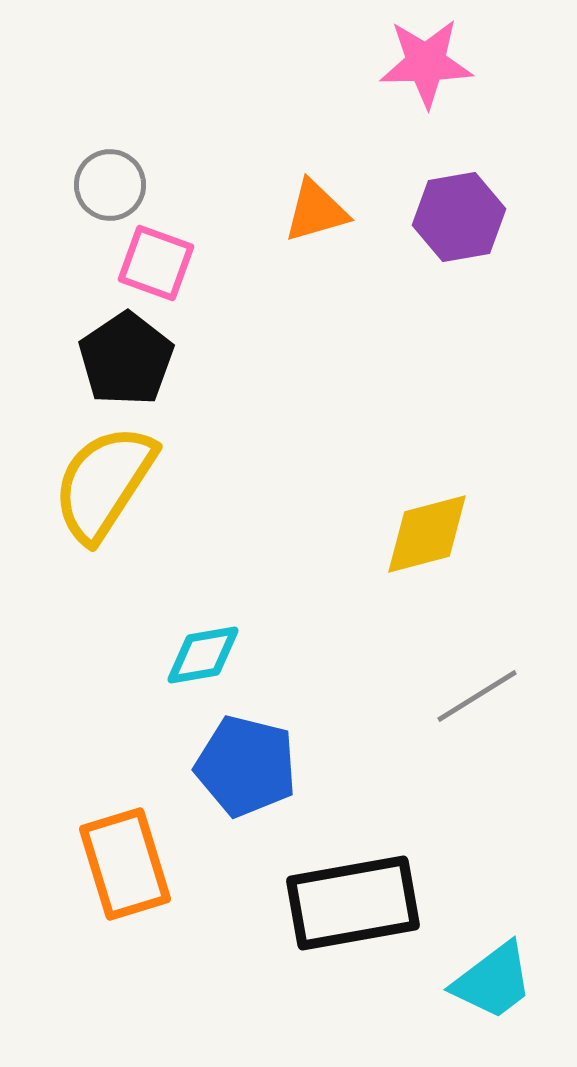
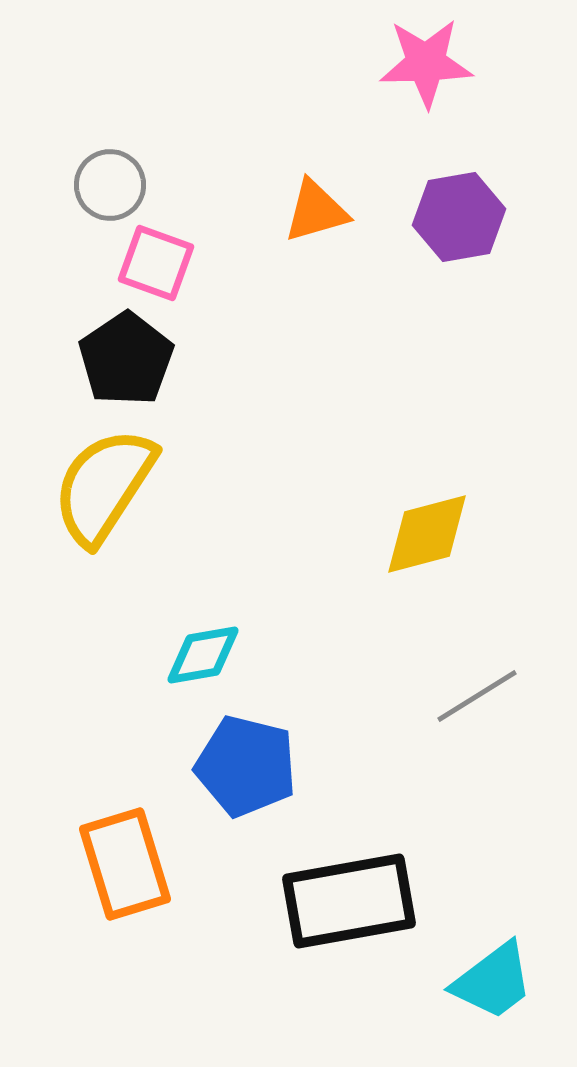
yellow semicircle: moved 3 px down
black rectangle: moved 4 px left, 2 px up
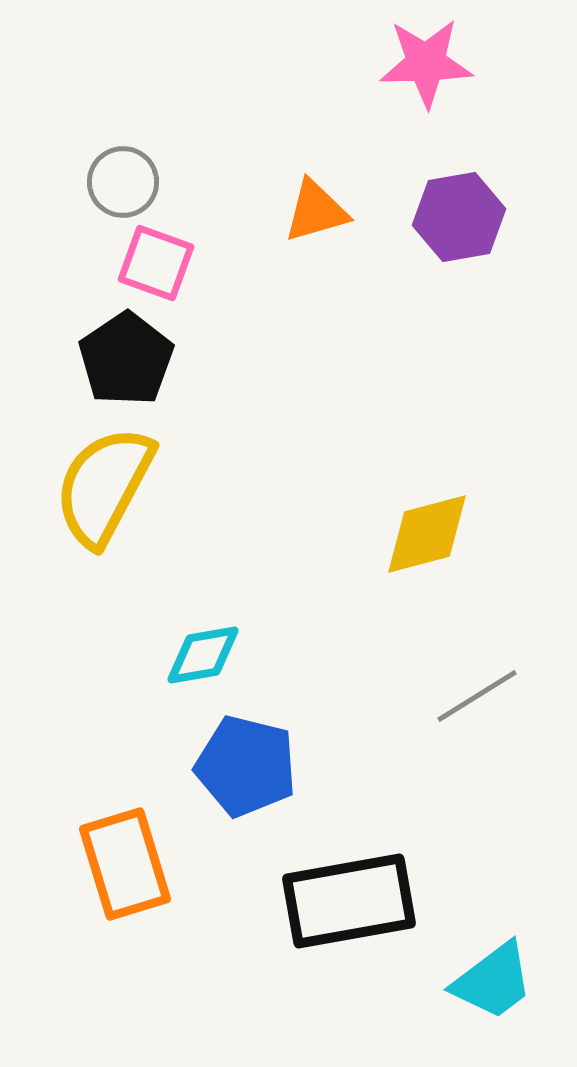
gray circle: moved 13 px right, 3 px up
yellow semicircle: rotated 5 degrees counterclockwise
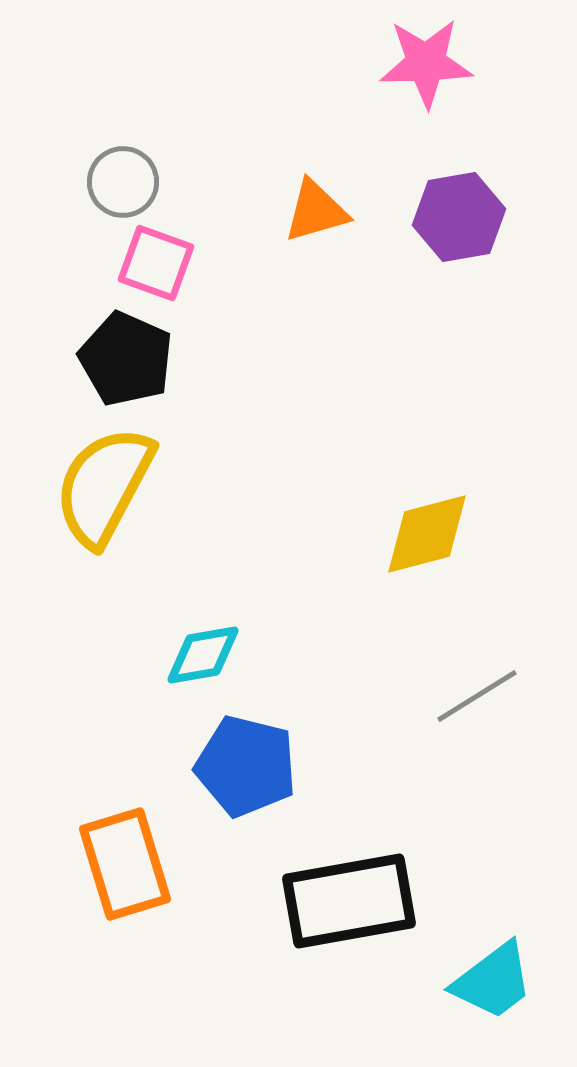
black pentagon: rotated 14 degrees counterclockwise
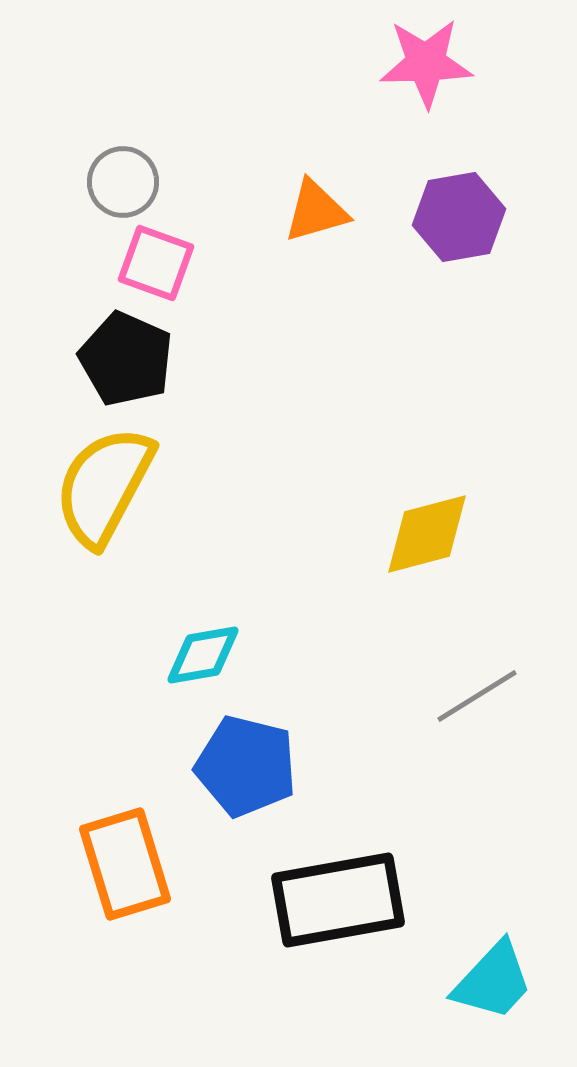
black rectangle: moved 11 px left, 1 px up
cyan trapezoid: rotated 10 degrees counterclockwise
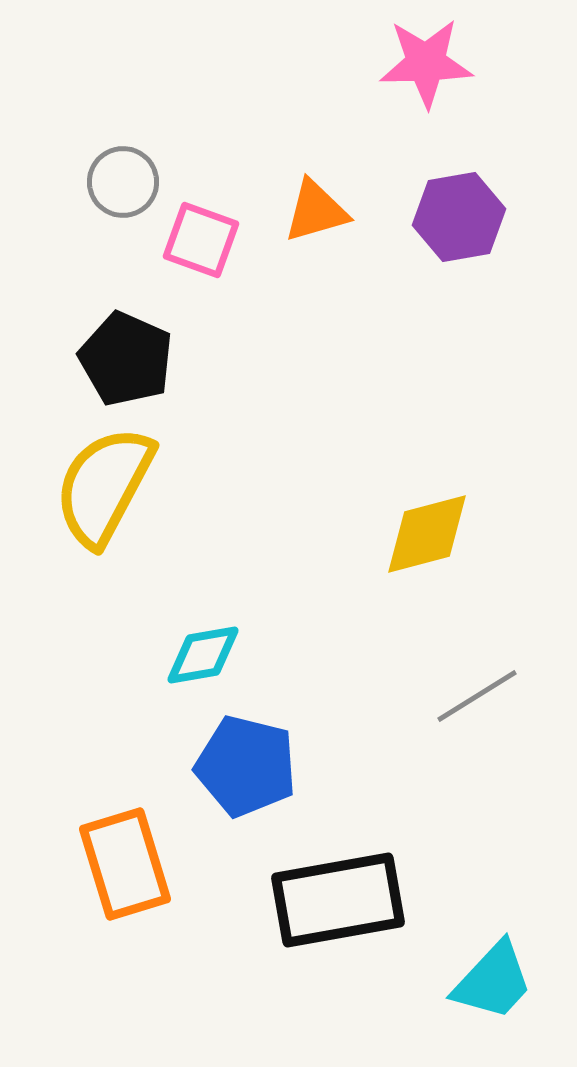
pink square: moved 45 px right, 23 px up
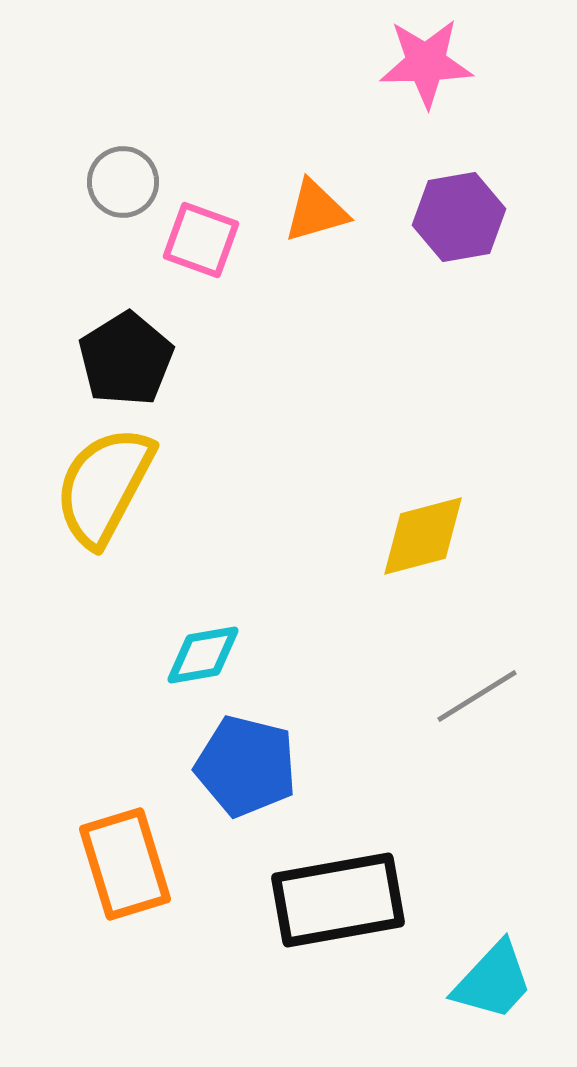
black pentagon: rotated 16 degrees clockwise
yellow diamond: moved 4 px left, 2 px down
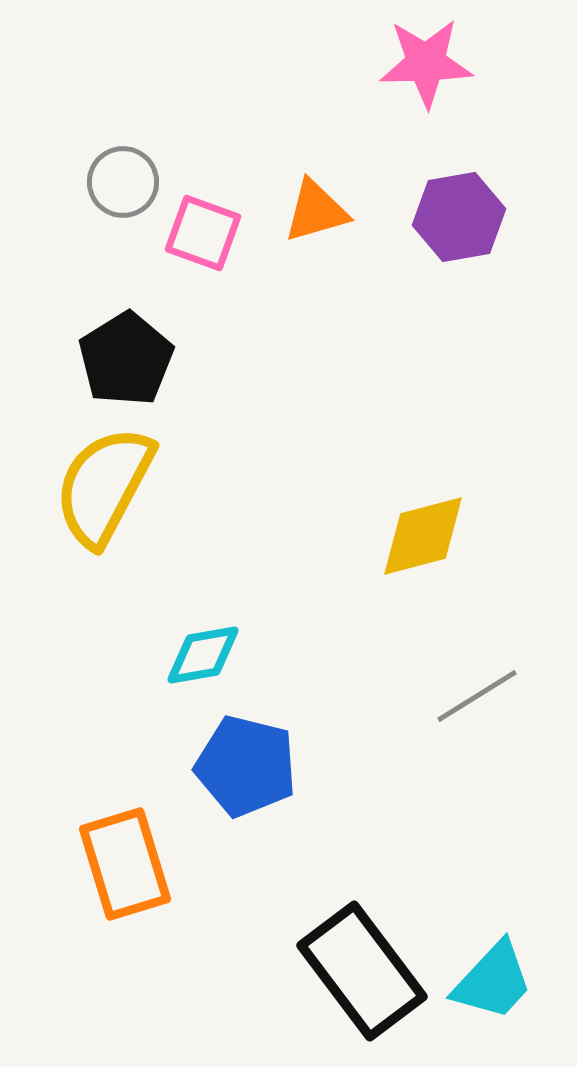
pink square: moved 2 px right, 7 px up
black rectangle: moved 24 px right, 71 px down; rotated 63 degrees clockwise
